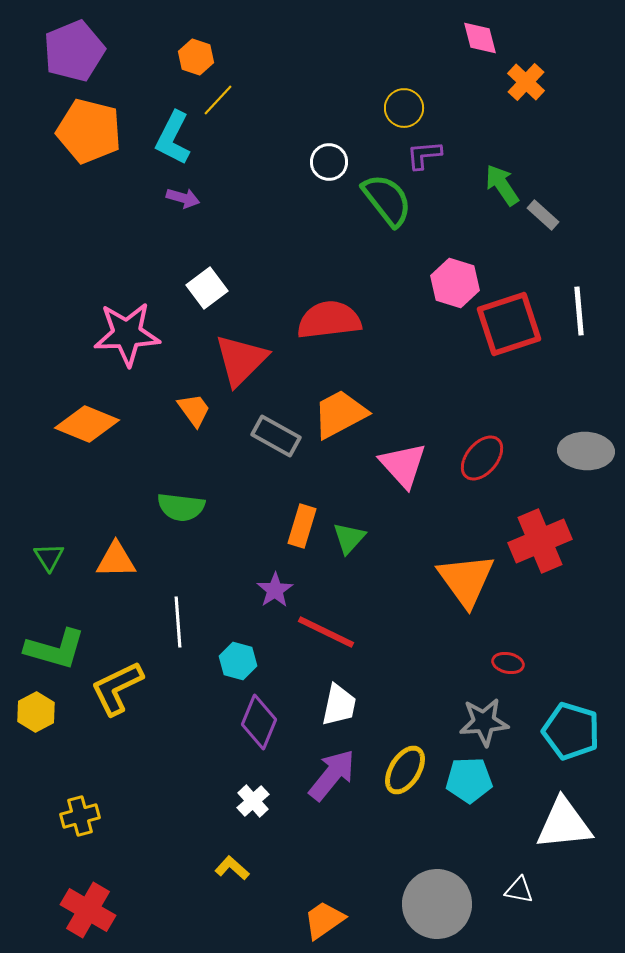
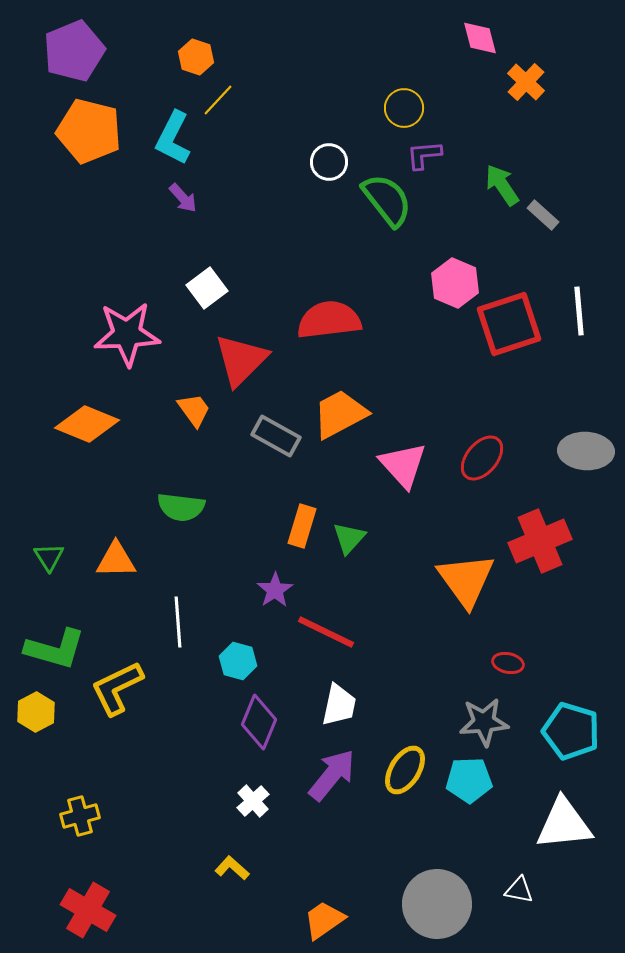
purple arrow at (183, 198): rotated 32 degrees clockwise
pink hexagon at (455, 283): rotated 6 degrees clockwise
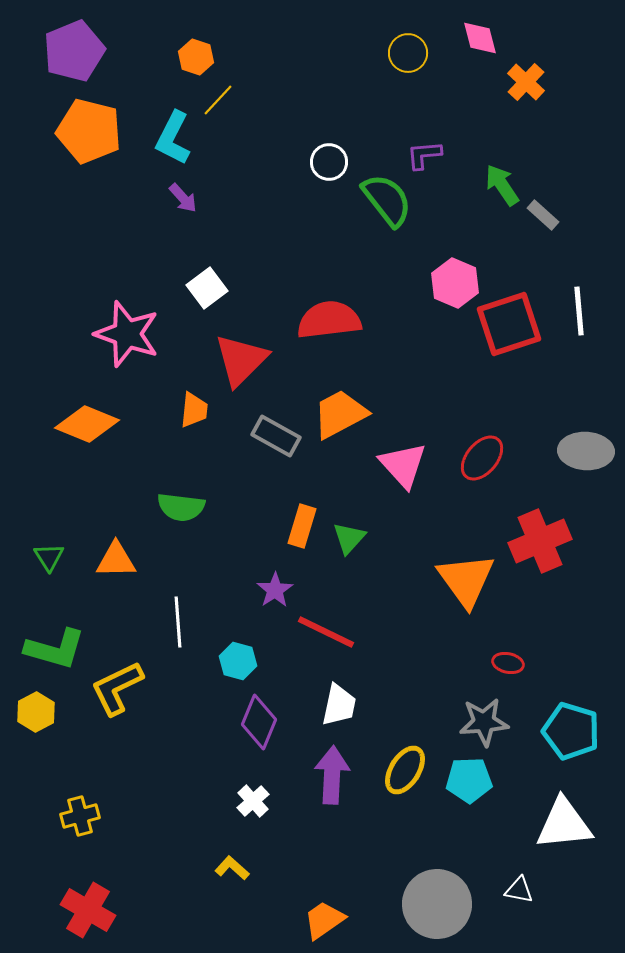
yellow circle at (404, 108): moved 4 px right, 55 px up
pink star at (127, 334): rotated 22 degrees clockwise
orange trapezoid at (194, 410): rotated 42 degrees clockwise
purple arrow at (332, 775): rotated 36 degrees counterclockwise
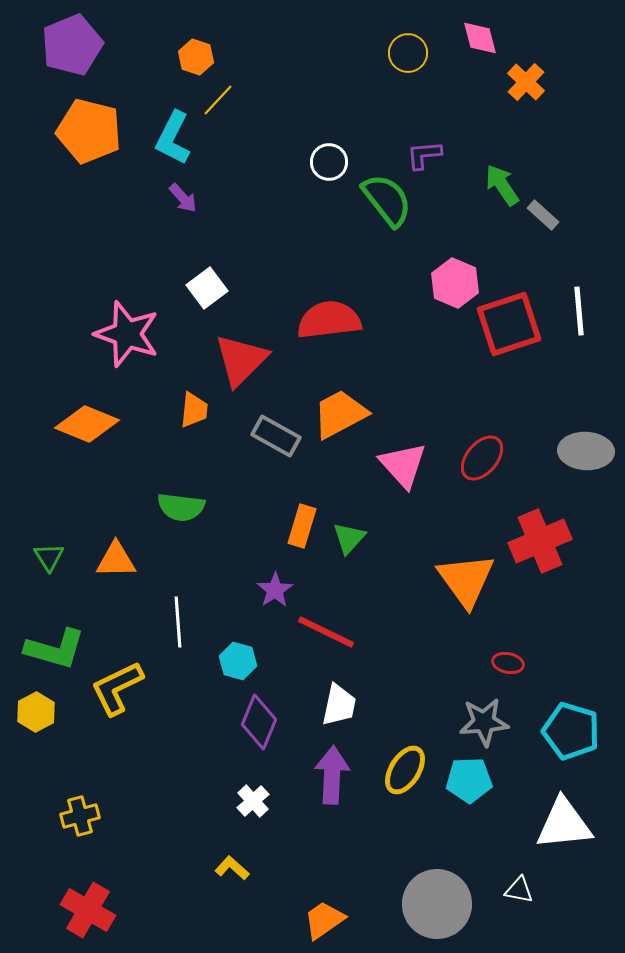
purple pentagon at (74, 51): moved 2 px left, 6 px up
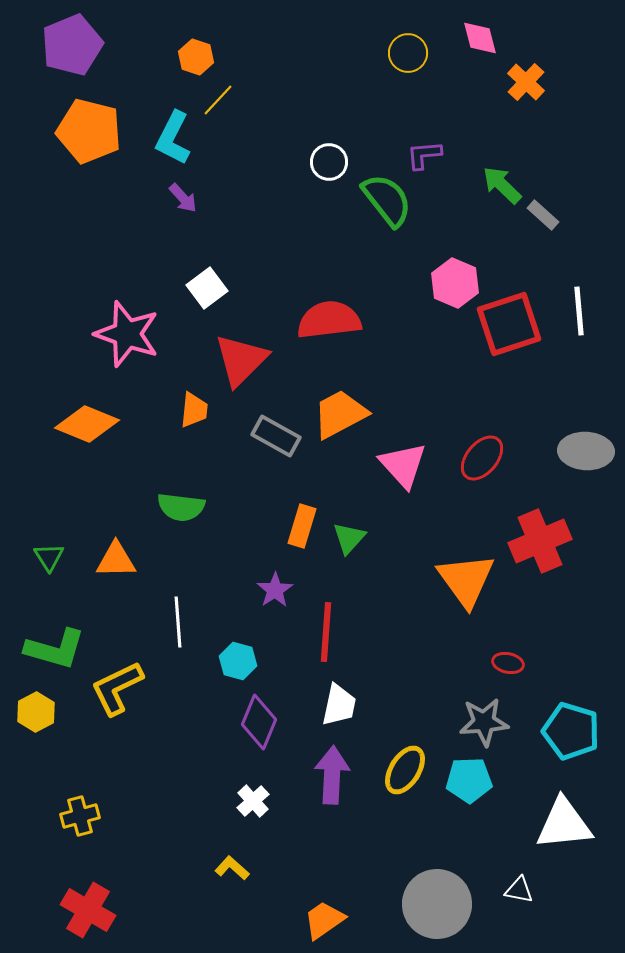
green arrow at (502, 185): rotated 12 degrees counterclockwise
red line at (326, 632): rotated 68 degrees clockwise
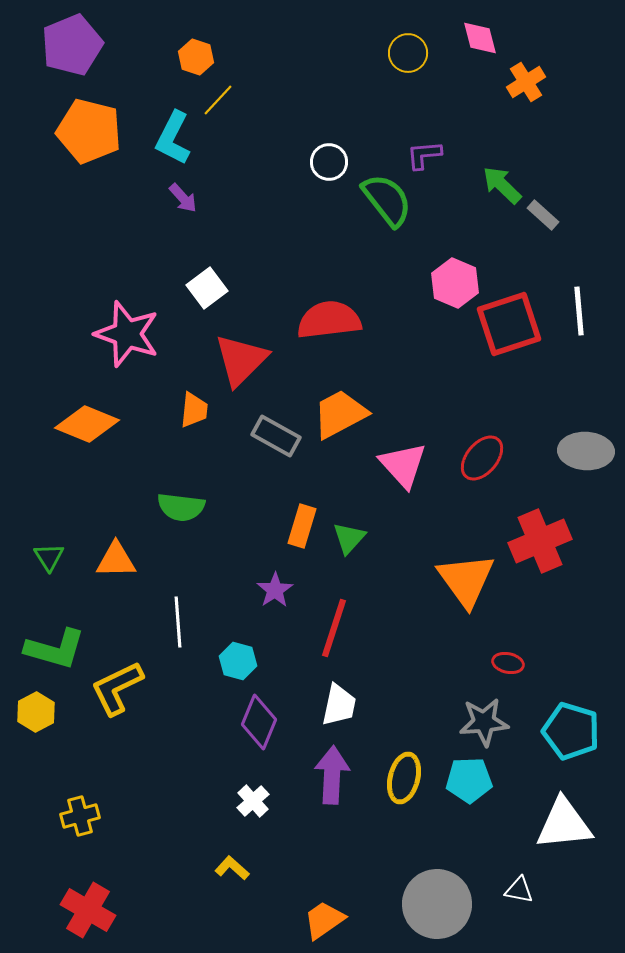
orange cross at (526, 82): rotated 15 degrees clockwise
red line at (326, 632): moved 8 px right, 4 px up; rotated 14 degrees clockwise
yellow ellipse at (405, 770): moved 1 px left, 8 px down; rotated 18 degrees counterclockwise
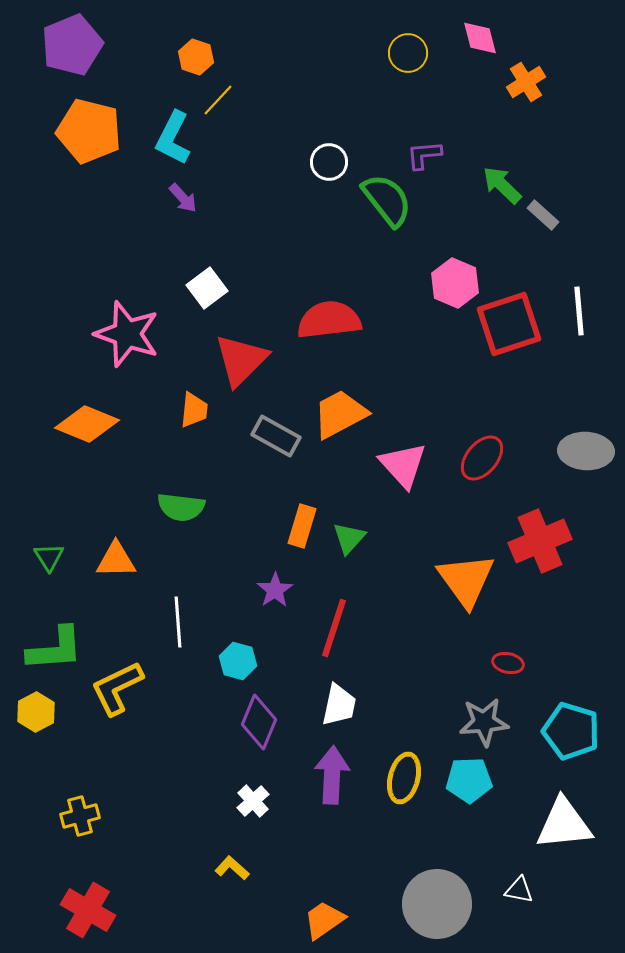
green L-shape at (55, 649): rotated 20 degrees counterclockwise
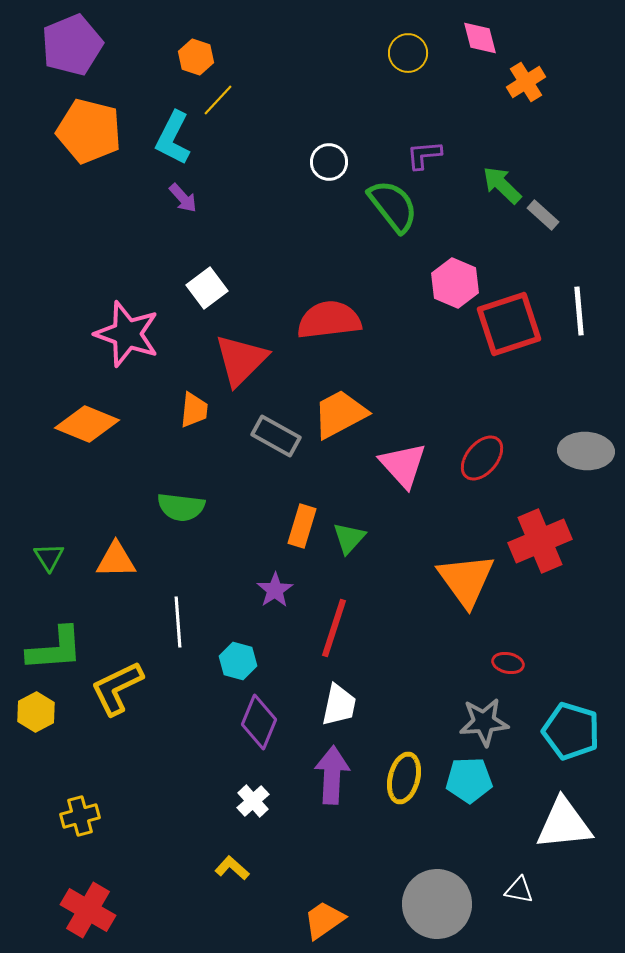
green semicircle at (387, 200): moved 6 px right, 6 px down
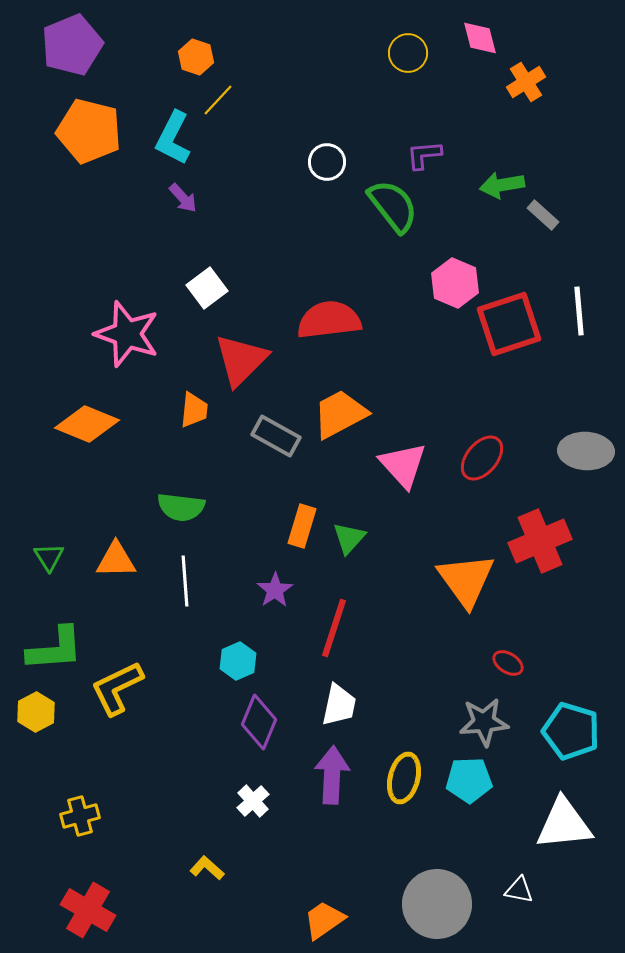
white circle at (329, 162): moved 2 px left
green arrow at (502, 185): rotated 54 degrees counterclockwise
white line at (178, 622): moved 7 px right, 41 px up
cyan hexagon at (238, 661): rotated 21 degrees clockwise
red ellipse at (508, 663): rotated 20 degrees clockwise
yellow L-shape at (232, 868): moved 25 px left
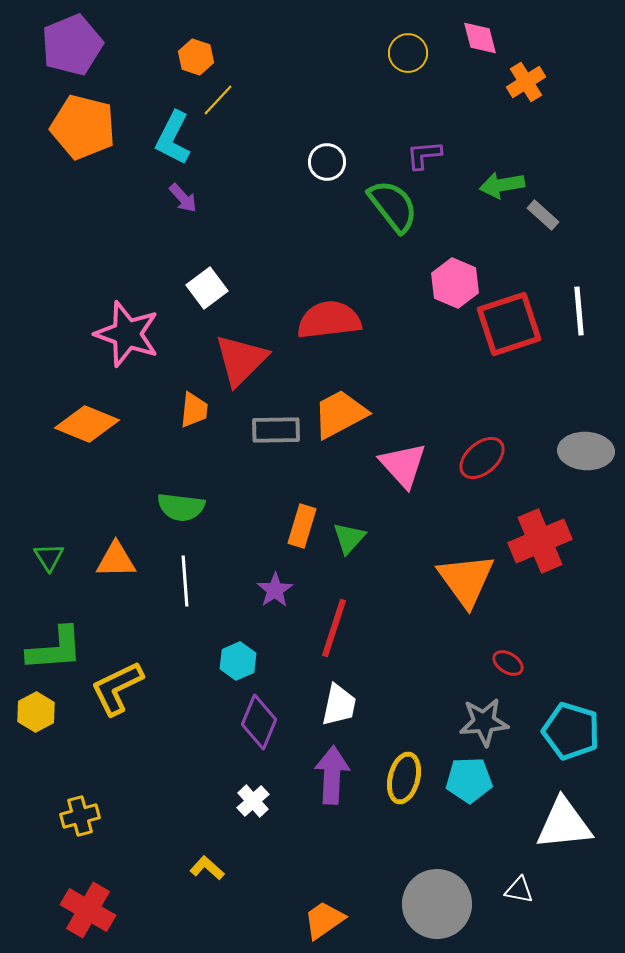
orange pentagon at (89, 131): moved 6 px left, 4 px up
gray rectangle at (276, 436): moved 6 px up; rotated 30 degrees counterclockwise
red ellipse at (482, 458): rotated 9 degrees clockwise
